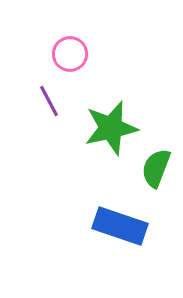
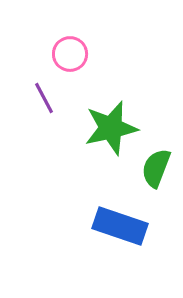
purple line: moved 5 px left, 3 px up
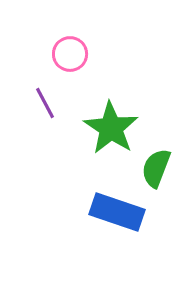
purple line: moved 1 px right, 5 px down
green star: rotated 26 degrees counterclockwise
blue rectangle: moved 3 px left, 14 px up
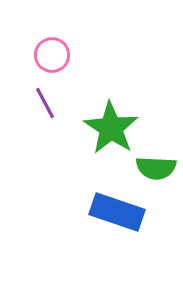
pink circle: moved 18 px left, 1 px down
green semicircle: rotated 108 degrees counterclockwise
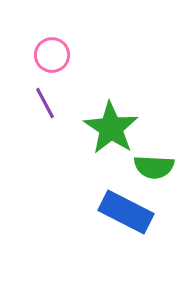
green semicircle: moved 2 px left, 1 px up
blue rectangle: moved 9 px right; rotated 8 degrees clockwise
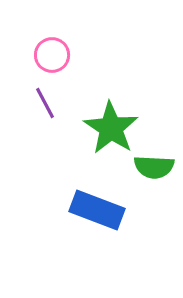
blue rectangle: moved 29 px left, 2 px up; rotated 6 degrees counterclockwise
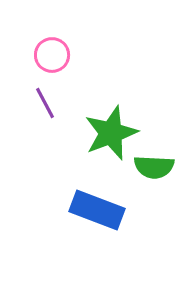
green star: moved 5 px down; rotated 18 degrees clockwise
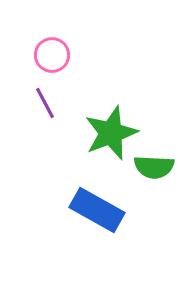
blue rectangle: rotated 8 degrees clockwise
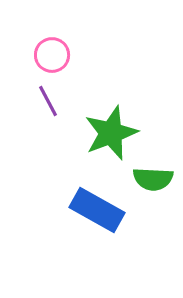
purple line: moved 3 px right, 2 px up
green semicircle: moved 1 px left, 12 px down
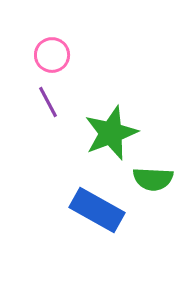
purple line: moved 1 px down
